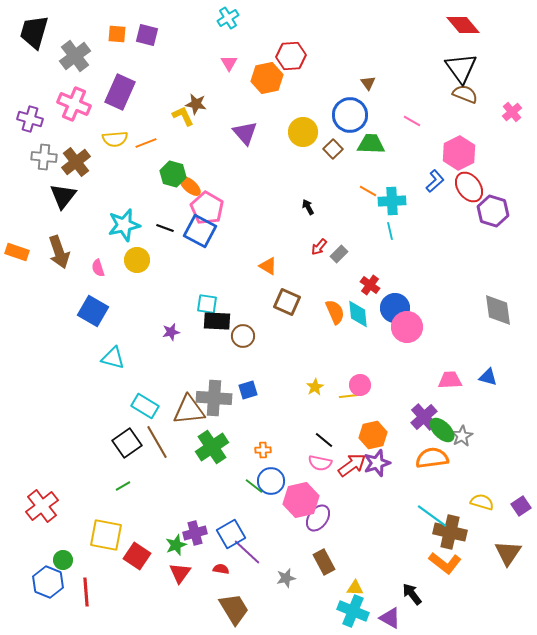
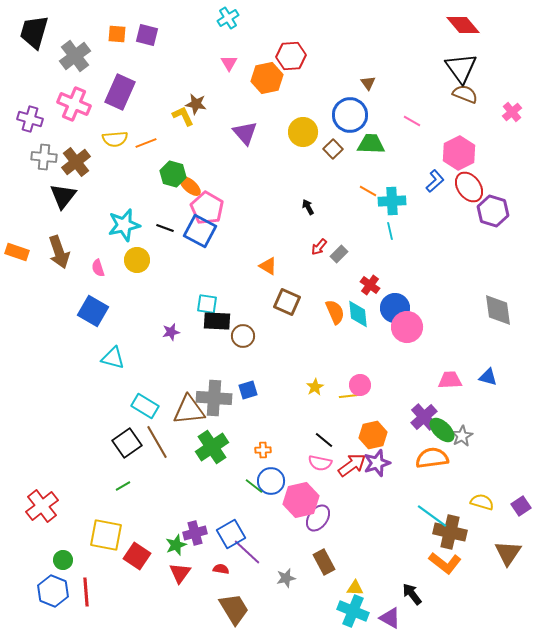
blue hexagon at (48, 582): moved 5 px right, 9 px down
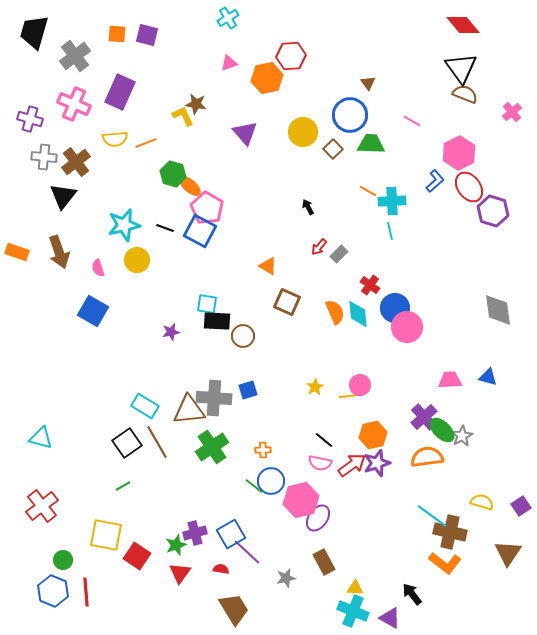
pink triangle at (229, 63): rotated 42 degrees clockwise
cyan triangle at (113, 358): moved 72 px left, 80 px down
orange semicircle at (432, 458): moved 5 px left, 1 px up
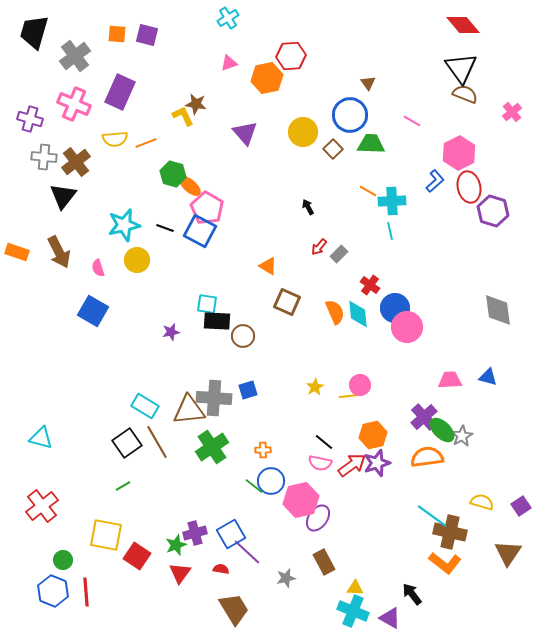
red ellipse at (469, 187): rotated 24 degrees clockwise
brown arrow at (59, 252): rotated 8 degrees counterclockwise
black line at (324, 440): moved 2 px down
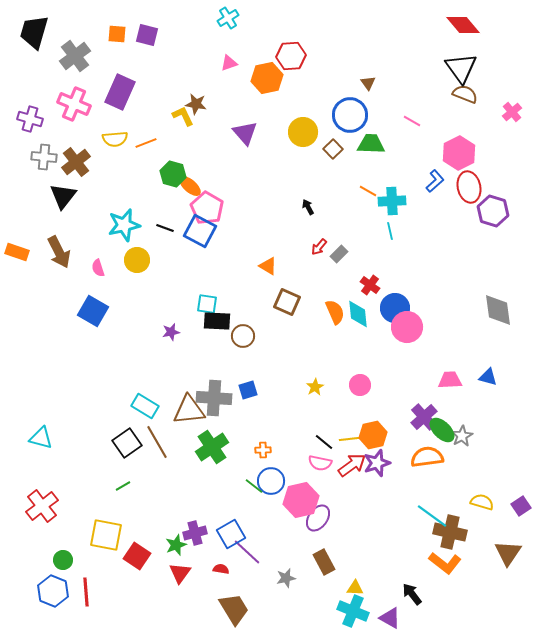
yellow line at (349, 396): moved 43 px down
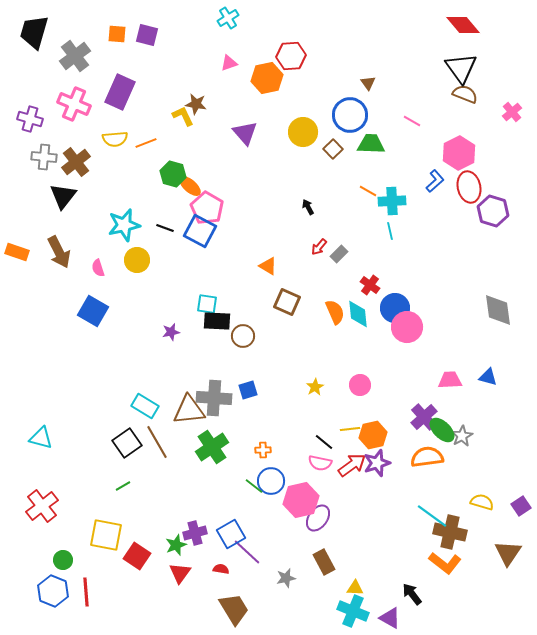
yellow line at (349, 439): moved 1 px right, 10 px up
